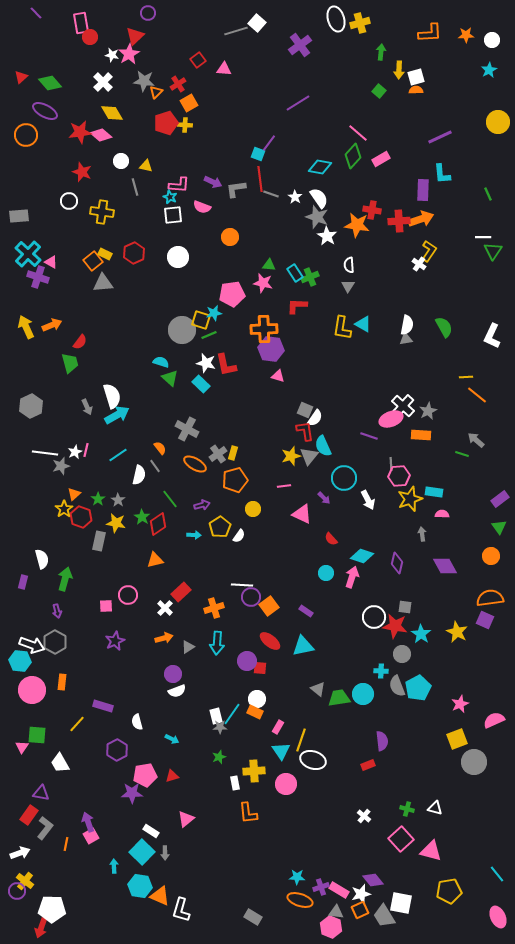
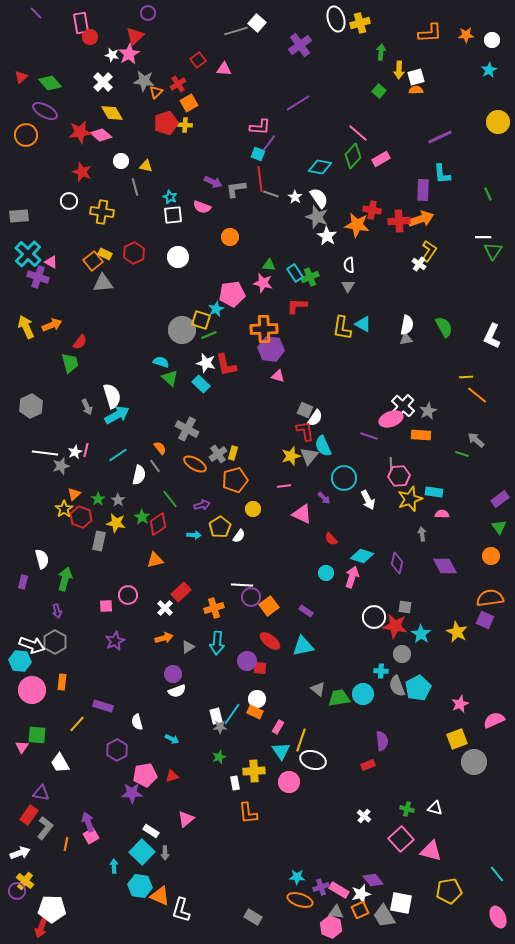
pink L-shape at (179, 185): moved 81 px right, 58 px up
cyan star at (214, 313): moved 2 px right, 4 px up; rotated 14 degrees counterclockwise
pink circle at (286, 784): moved 3 px right, 2 px up
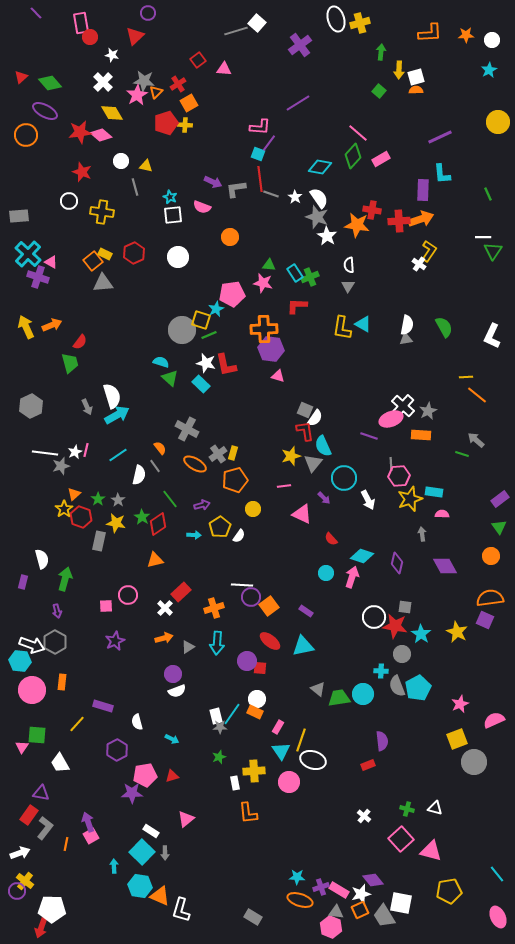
pink star at (129, 54): moved 8 px right, 41 px down
gray triangle at (309, 456): moved 4 px right, 7 px down
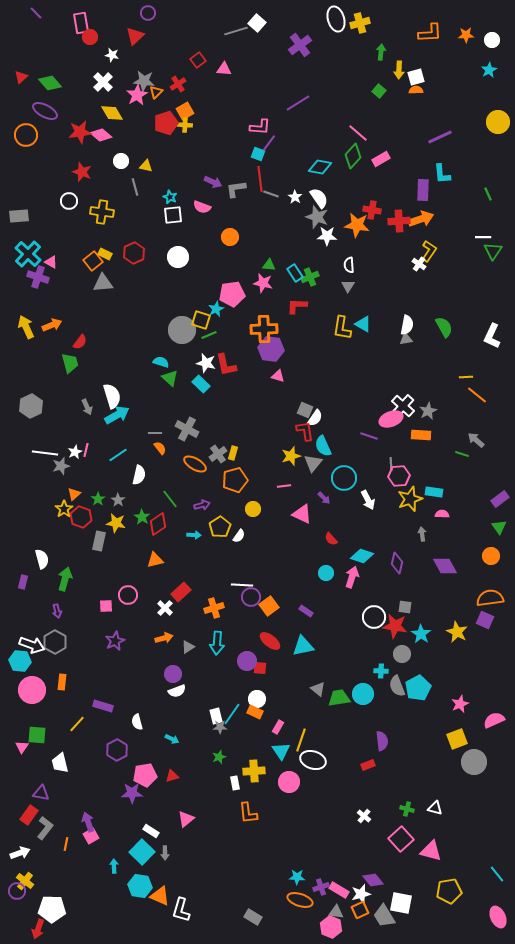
orange square at (189, 103): moved 4 px left, 8 px down
white star at (327, 236): rotated 30 degrees counterclockwise
gray line at (155, 466): moved 33 px up; rotated 56 degrees counterclockwise
white trapezoid at (60, 763): rotated 15 degrees clockwise
red arrow at (41, 928): moved 3 px left, 1 px down
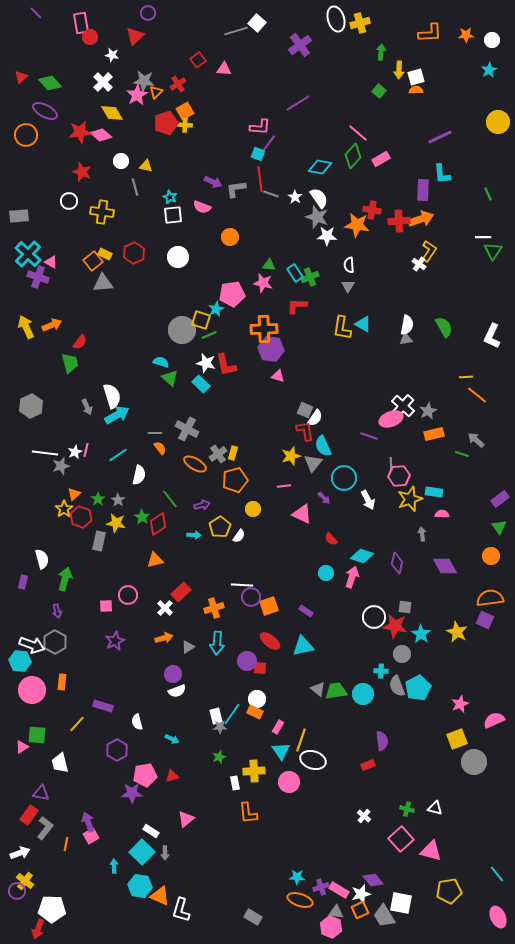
orange rectangle at (421, 435): moved 13 px right, 1 px up; rotated 18 degrees counterclockwise
orange square at (269, 606): rotated 18 degrees clockwise
green trapezoid at (339, 698): moved 3 px left, 7 px up
pink triangle at (22, 747): rotated 24 degrees clockwise
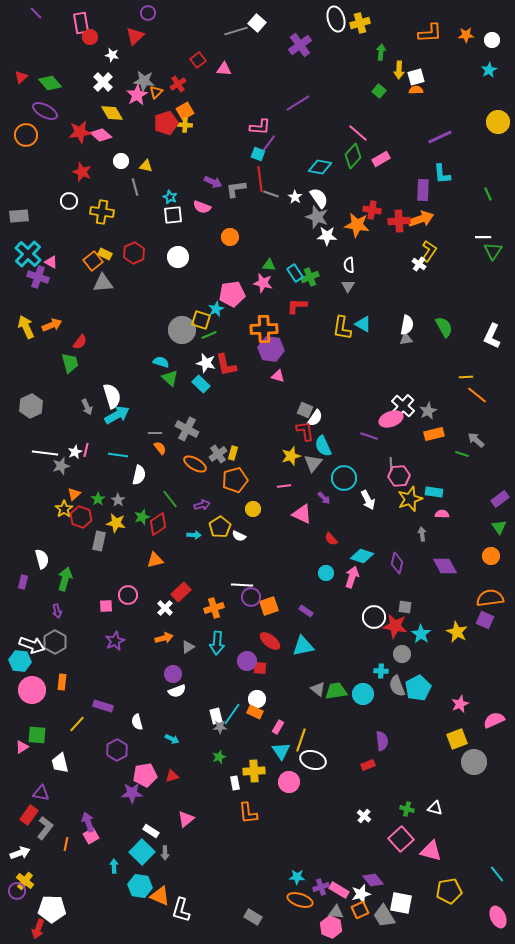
cyan line at (118, 455): rotated 42 degrees clockwise
green star at (142, 517): rotated 21 degrees clockwise
white semicircle at (239, 536): rotated 80 degrees clockwise
